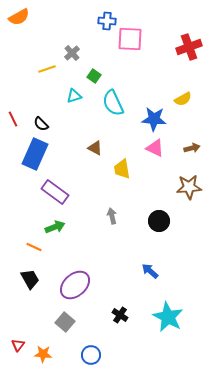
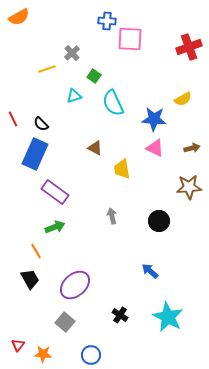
orange line: moved 2 px right, 4 px down; rotated 35 degrees clockwise
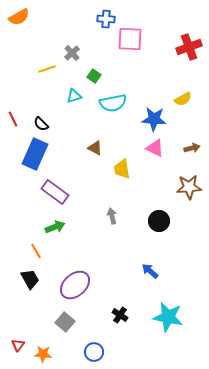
blue cross: moved 1 px left, 2 px up
cyan semicircle: rotated 76 degrees counterclockwise
cyan star: rotated 16 degrees counterclockwise
blue circle: moved 3 px right, 3 px up
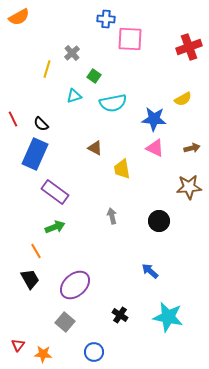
yellow line: rotated 54 degrees counterclockwise
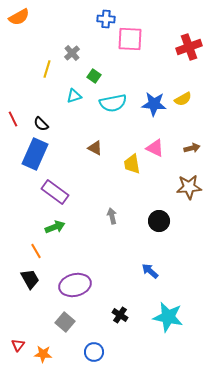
blue star: moved 15 px up
yellow trapezoid: moved 10 px right, 5 px up
purple ellipse: rotated 28 degrees clockwise
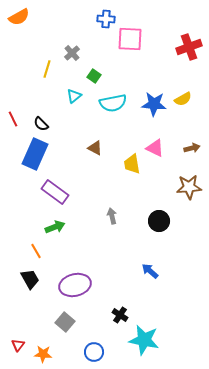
cyan triangle: rotated 21 degrees counterclockwise
cyan star: moved 24 px left, 23 px down
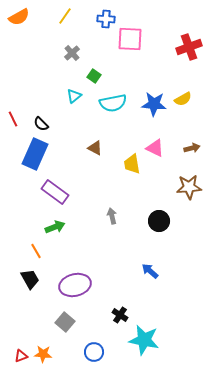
yellow line: moved 18 px right, 53 px up; rotated 18 degrees clockwise
red triangle: moved 3 px right, 11 px down; rotated 32 degrees clockwise
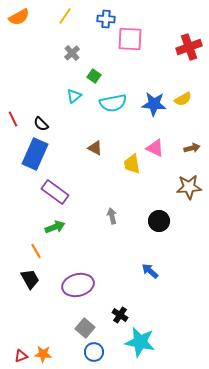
purple ellipse: moved 3 px right
gray square: moved 20 px right, 6 px down
cyan star: moved 4 px left, 2 px down
